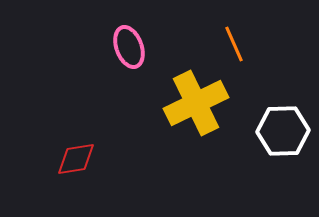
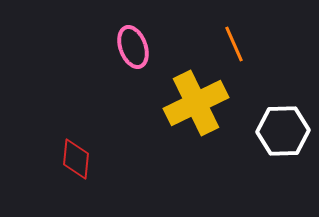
pink ellipse: moved 4 px right
red diamond: rotated 75 degrees counterclockwise
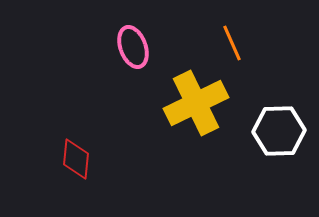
orange line: moved 2 px left, 1 px up
white hexagon: moved 4 px left
